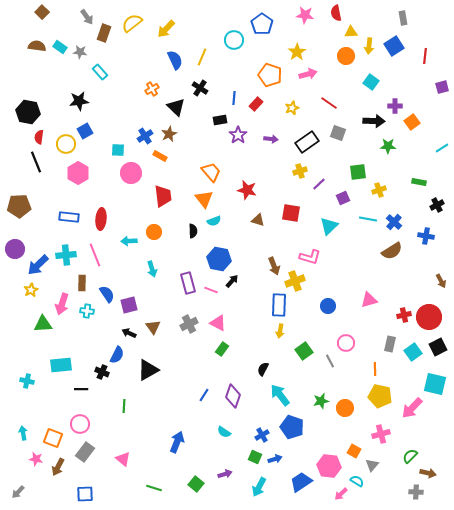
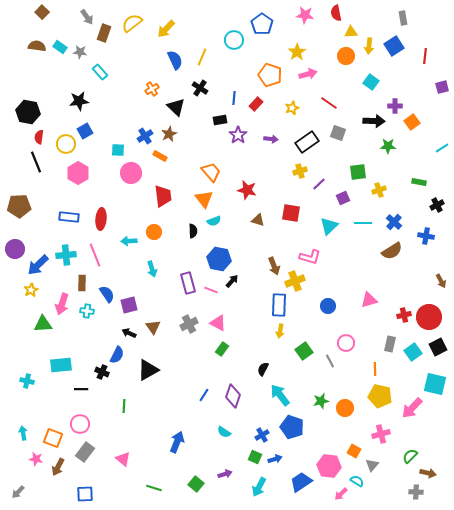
cyan line at (368, 219): moved 5 px left, 4 px down; rotated 12 degrees counterclockwise
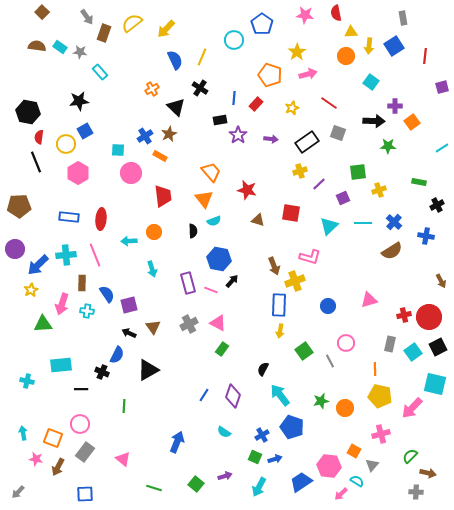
purple arrow at (225, 474): moved 2 px down
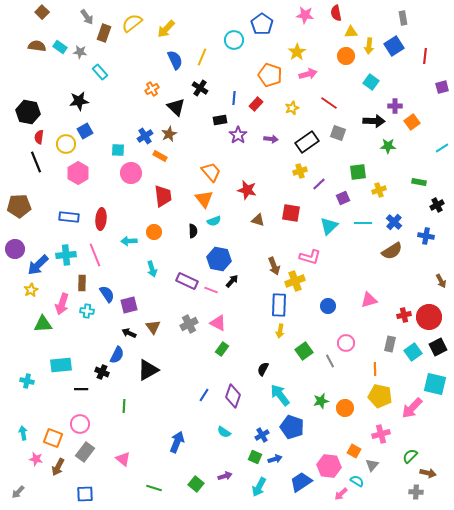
purple rectangle at (188, 283): moved 1 px left, 2 px up; rotated 50 degrees counterclockwise
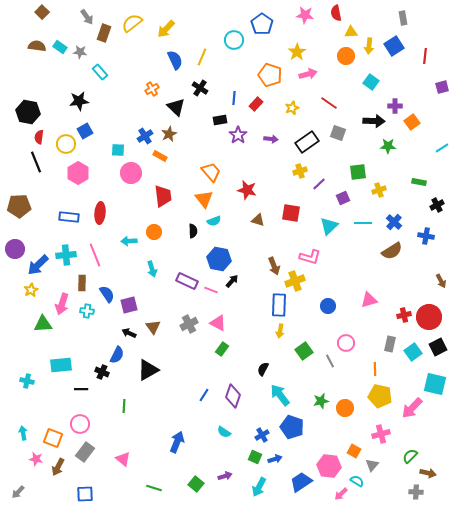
red ellipse at (101, 219): moved 1 px left, 6 px up
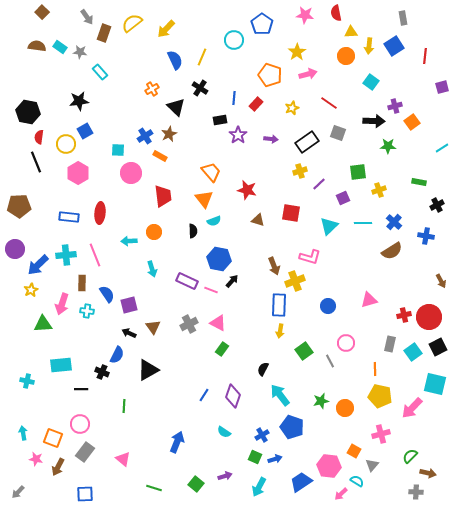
purple cross at (395, 106): rotated 16 degrees counterclockwise
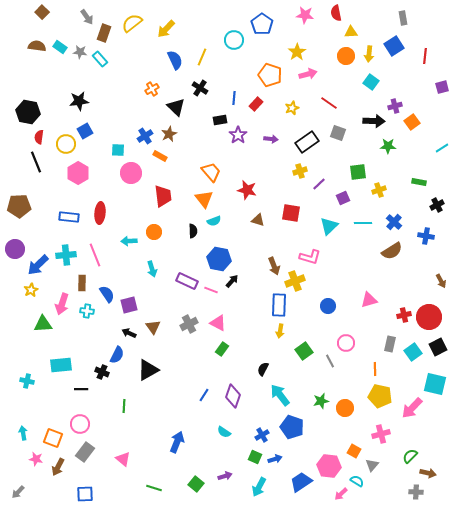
yellow arrow at (369, 46): moved 8 px down
cyan rectangle at (100, 72): moved 13 px up
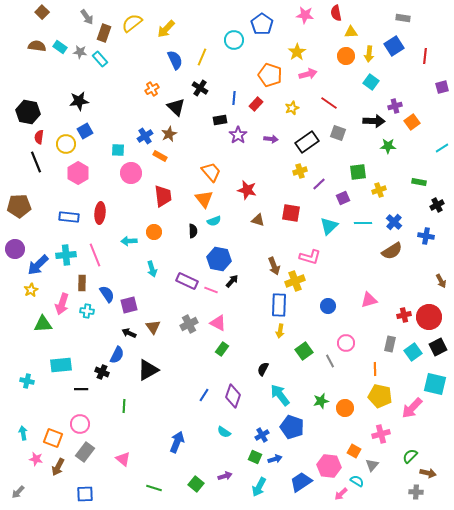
gray rectangle at (403, 18): rotated 72 degrees counterclockwise
